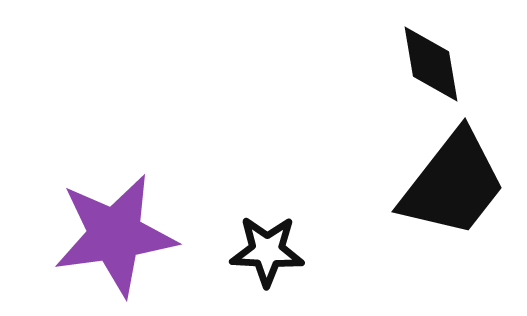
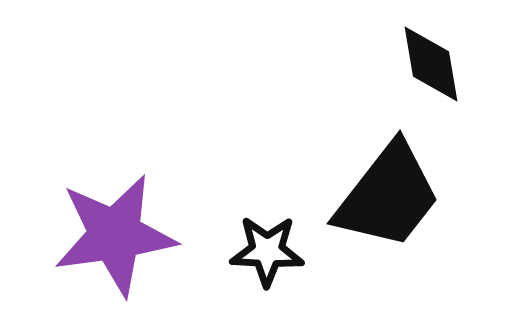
black trapezoid: moved 65 px left, 12 px down
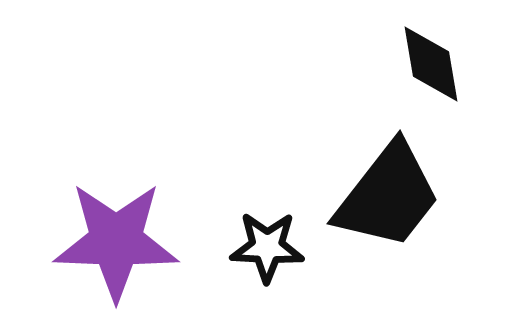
purple star: moved 1 px right, 6 px down; rotated 10 degrees clockwise
black star: moved 4 px up
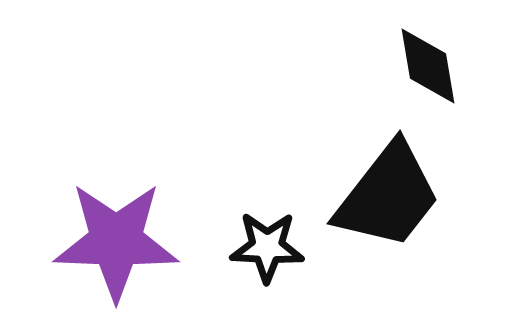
black diamond: moved 3 px left, 2 px down
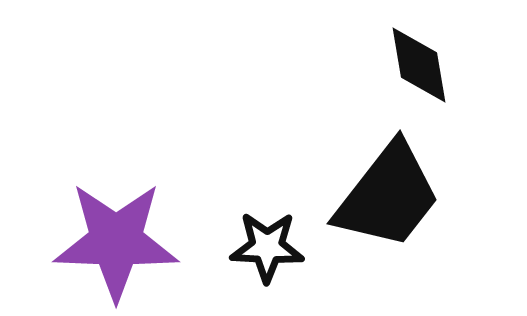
black diamond: moved 9 px left, 1 px up
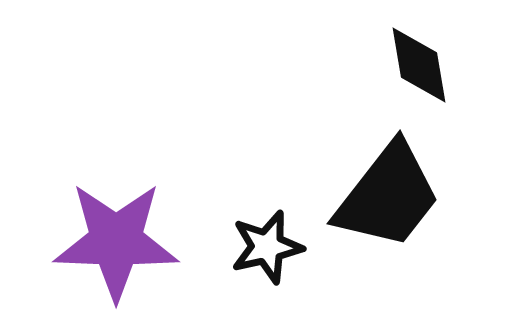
black star: rotated 16 degrees counterclockwise
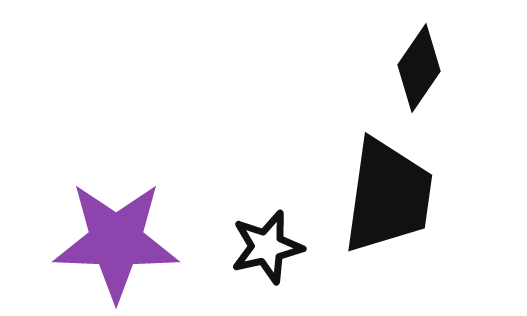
black diamond: moved 3 px down; rotated 44 degrees clockwise
black trapezoid: rotated 30 degrees counterclockwise
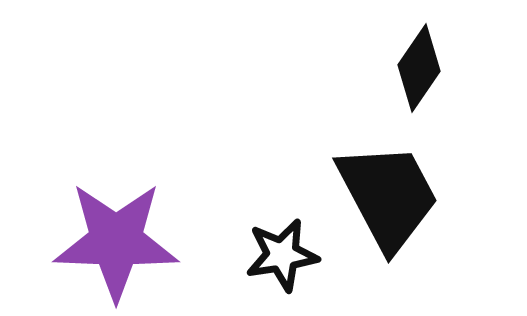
black trapezoid: rotated 36 degrees counterclockwise
black star: moved 15 px right, 8 px down; rotated 4 degrees clockwise
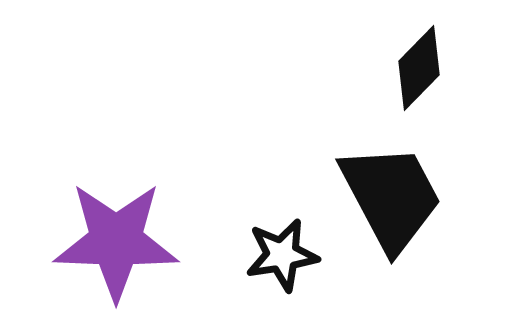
black diamond: rotated 10 degrees clockwise
black trapezoid: moved 3 px right, 1 px down
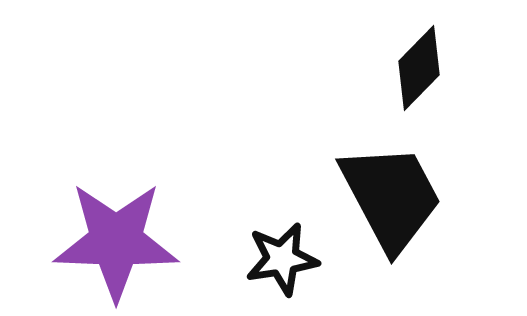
black star: moved 4 px down
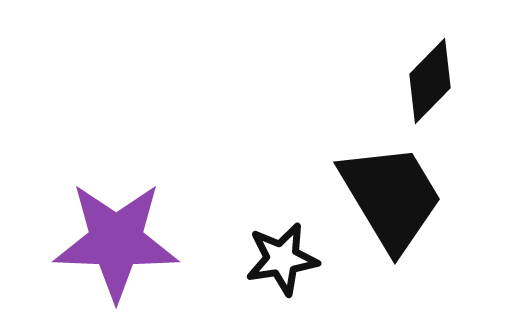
black diamond: moved 11 px right, 13 px down
black trapezoid: rotated 3 degrees counterclockwise
